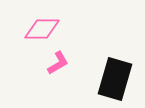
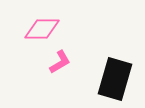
pink L-shape: moved 2 px right, 1 px up
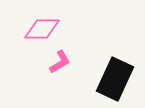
black rectangle: rotated 9 degrees clockwise
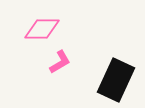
black rectangle: moved 1 px right, 1 px down
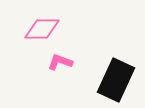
pink L-shape: rotated 130 degrees counterclockwise
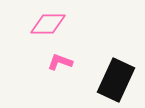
pink diamond: moved 6 px right, 5 px up
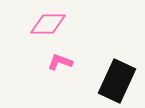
black rectangle: moved 1 px right, 1 px down
